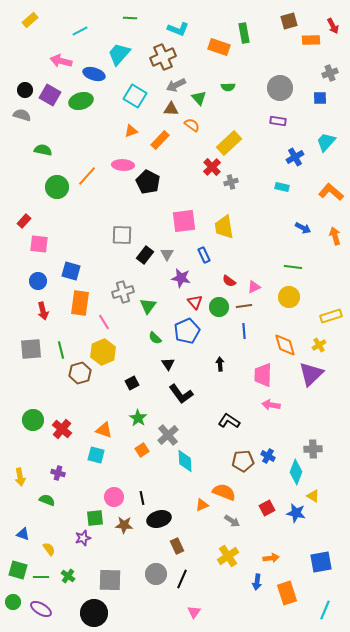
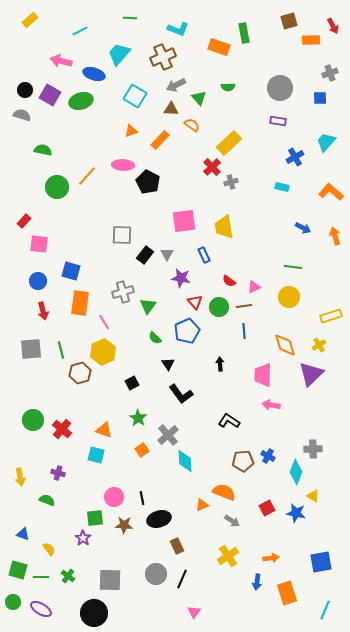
purple star at (83, 538): rotated 21 degrees counterclockwise
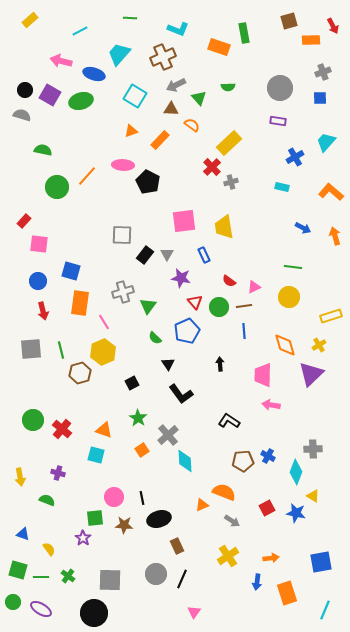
gray cross at (330, 73): moved 7 px left, 1 px up
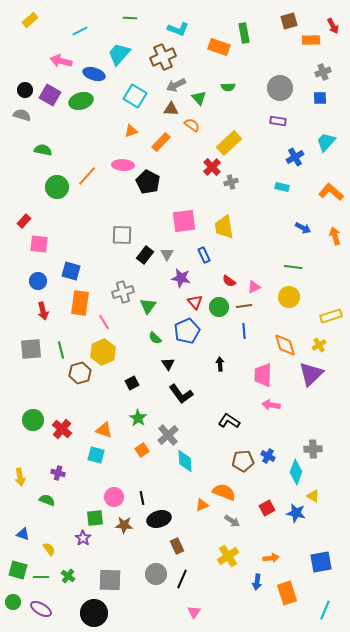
orange rectangle at (160, 140): moved 1 px right, 2 px down
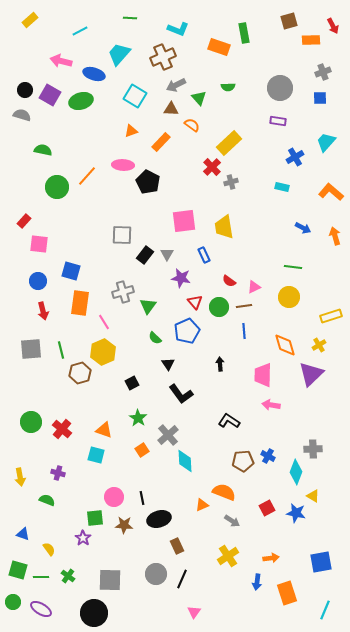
green circle at (33, 420): moved 2 px left, 2 px down
